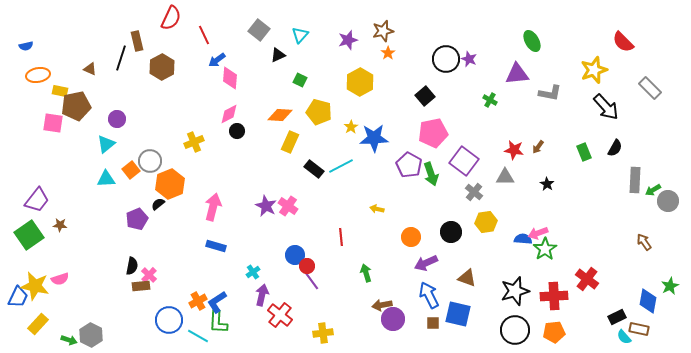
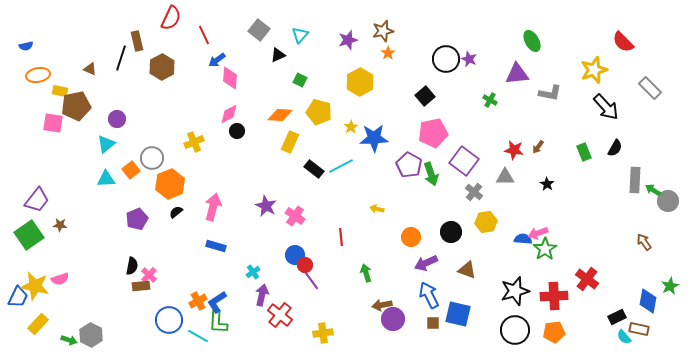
gray circle at (150, 161): moved 2 px right, 3 px up
green arrow at (653, 190): rotated 63 degrees clockwise
black semicircle at (158, 204): moved 18 px right, 8 px down
pink cross at (288, 206): moved 7 px right, 10 px down
red circle at (307, 266): moved 2 px left, 1 px up
brown triangle at (467, 278): moved 8 px up
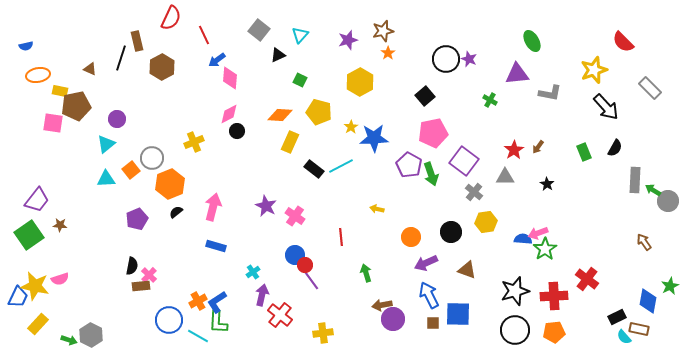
red star at (514, 150): rotated 30 degrees clockwise
blue square at (458, 314): rotated 12 degrees counterclockwise
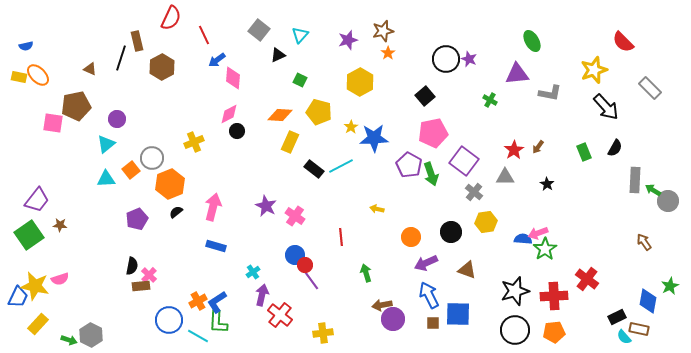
orange ellipse at (38, 75): rotated 55 degrees clockwise
pink diamond at (230, 78): moved 3 px right
yellow rectangle at (60, 91): moved 41 px left, 14 px up
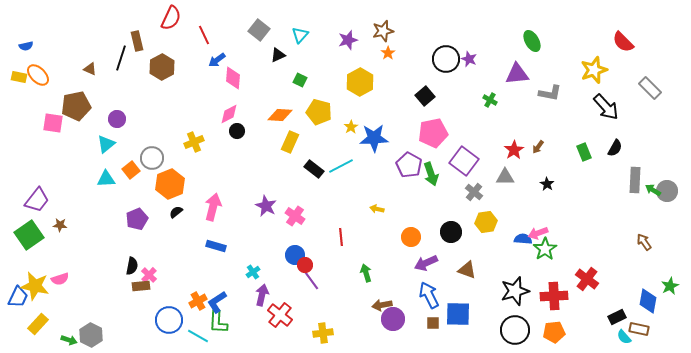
gray circle at (668, 201): moved 1 px left, 10 px up
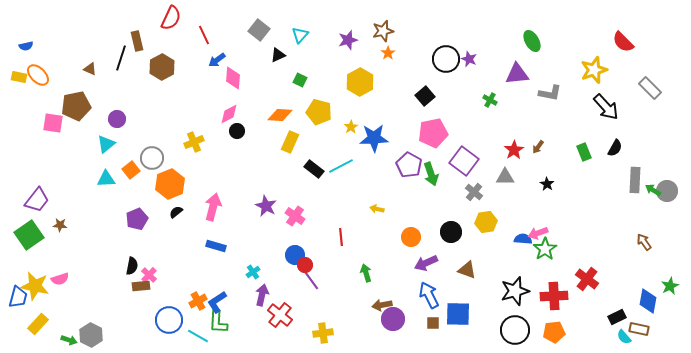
blue trapezoid at (18, 297): rotated 10 degrees counterclockwise
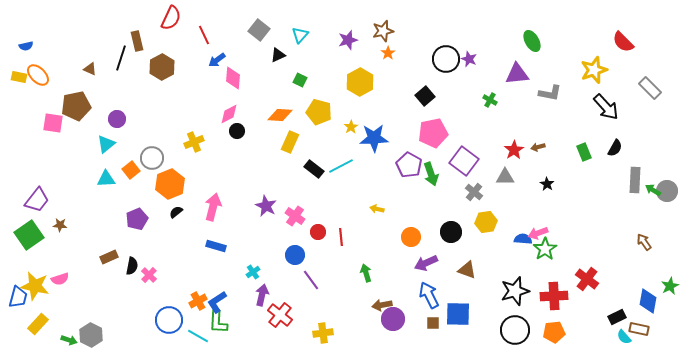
brown arrow at (538, 147): rotated 40 degrees clockwise
red circle at (305, 265): moved 13 px right, 33 px up
brown rectangle at (141, 286): moved 32 px left, 29 px up; rotated 18 degrees counterclockwise
